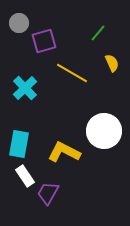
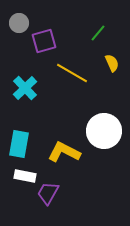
white rectangle: rotated 45 degrees counterclockwise
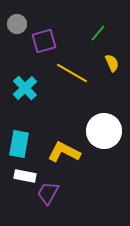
gray circle: moved 2 px left, 1 px down
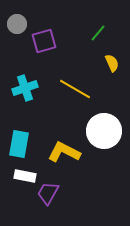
yellow line: moved 3 px right, 16 px down
cyan cross: rotated 25 degrees clockwise
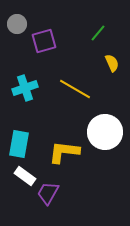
white circle: moved 1 px right, 1 px down
yellow L-shape: rotated 20 degrees counterclockwise
white rectangle: rotated 25 degrees clockwise
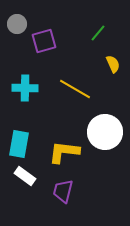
yellow semicircle: moved 1 px right, 1 px down
cyan cross: rotated 20 degrees clockwise
purple trapezoid: moved 15 px right, 2 px up; rotated 15 degrees counterclockwise
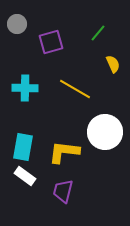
purple square: moved 7 px right, 1 px down
cyan rectangle: moved 4 px right, 3 px down
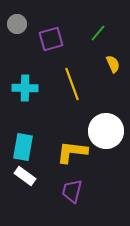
purple square: moved 3 px up
yellow line: moved 3 px left, 5 px up; rotated 40 degrees clockwise
white circle: moved 1 px right, 1 px up
yellow L-shape: moved 8 px right
purple trapezoid: moved 9 px right
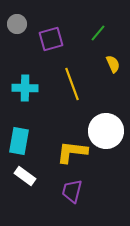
cyan rectangle: moved 4 px left, 6 px up
